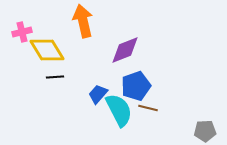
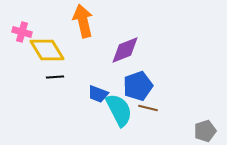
pink cross: rotated 30 degrees clockwise
blue pentagon: moved 2 px right
blue trapezoid: rotated 110 degrees counterclockwise
gray pentagon: rotated 15 degrees counterclockwise
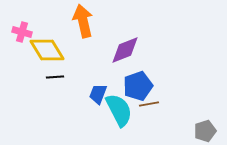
blue trapezoid: rotated 90 degrees clockwise
brown line: moved 1 px right, 4 px up; rotated 24 degrees counterclockwise
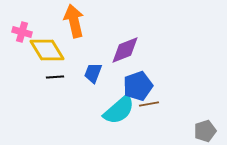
orange arrow: moved 9 px left
blue trapezoid: moved 5 px left, 21 px up
cyan semicircle: rotated 76 degrees clockwise
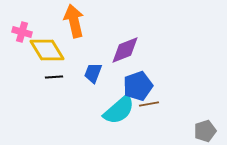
black line: moved 1 px left
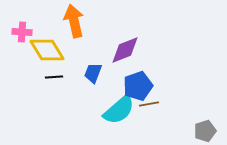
pink cross: rotated 12 degrees counterclockwise
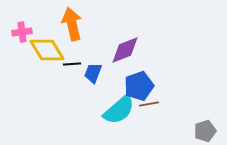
orange arrow: moved 2 px left, 3 px down
pink cross: rotated 12 degrees counterclockwise
black line: moved 18 px right, 13 px up
blue pentagon: moved 1 px right
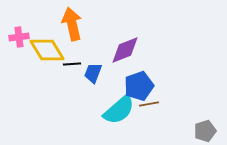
pink cross: moved 3 px left, 5 px down
